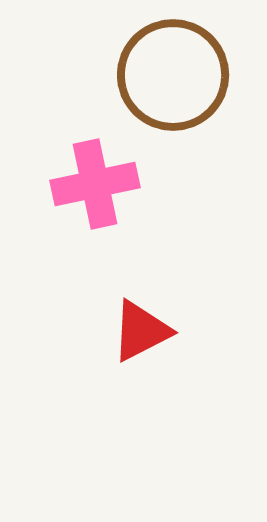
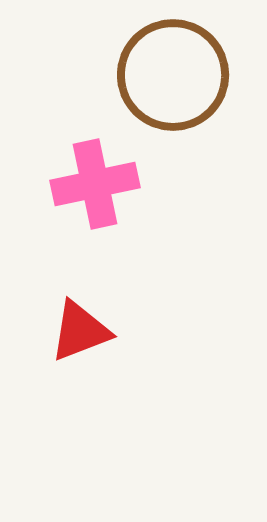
red triangle: moved 61 px left; rotated 6 degrees clockwise
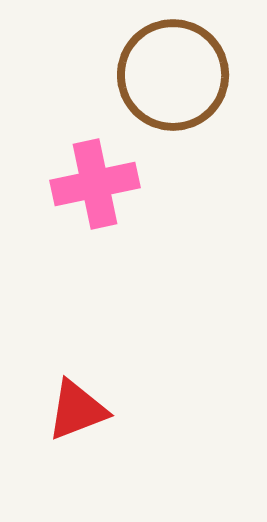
red triangle: moved 3 px left, 79 px down
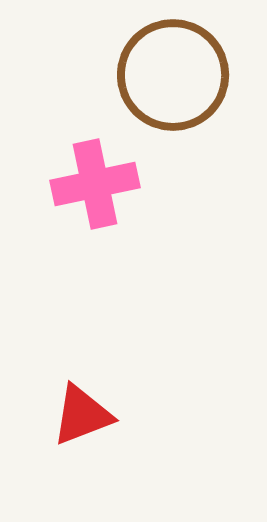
red triangle: moved 5 px right, 5 px down
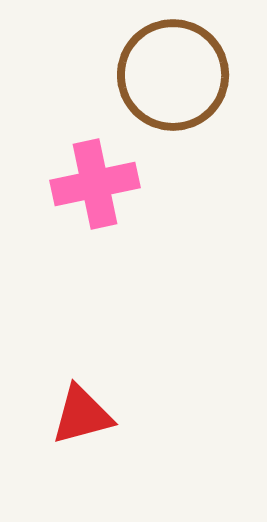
red triangle: rotated 6 degrees clockwise
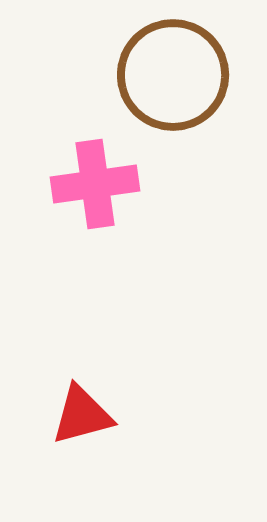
pink cross: rotated 4 degrees clockwise
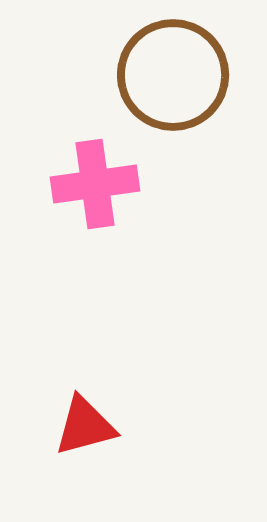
red triangle: moved 3 px right, 11 px down
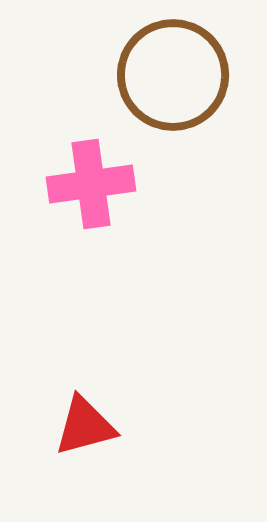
pink cross: moved 4 px left
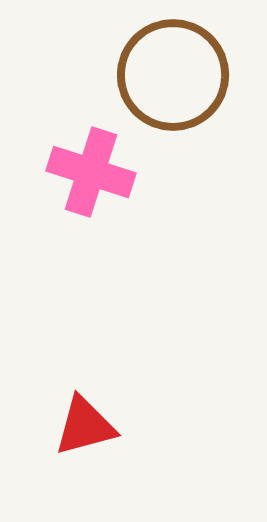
pink cross: moved 12 px up; rotated 26 degrees clockwise
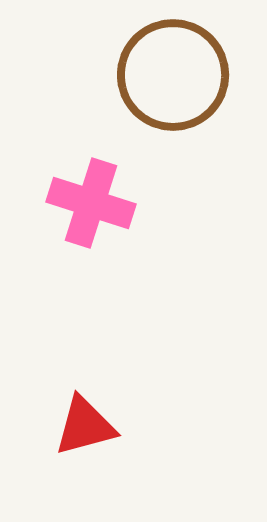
pink cross: moved 31 px down
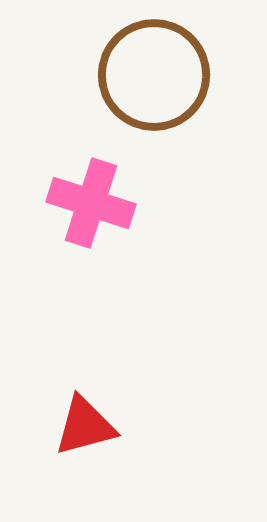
brown circle: moved 19 px left
